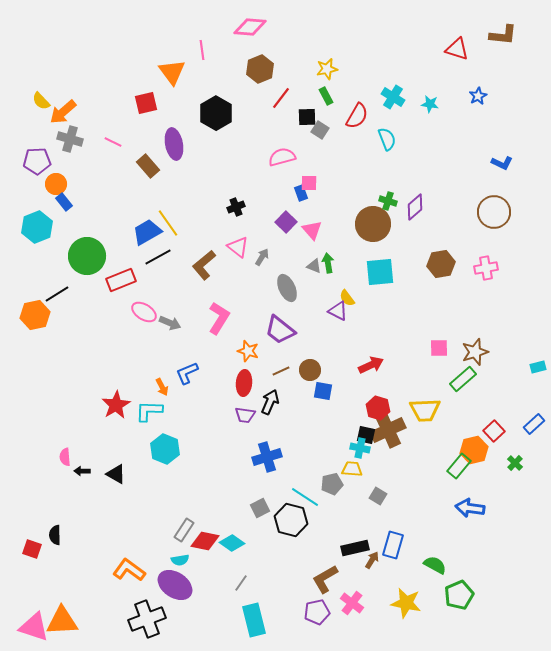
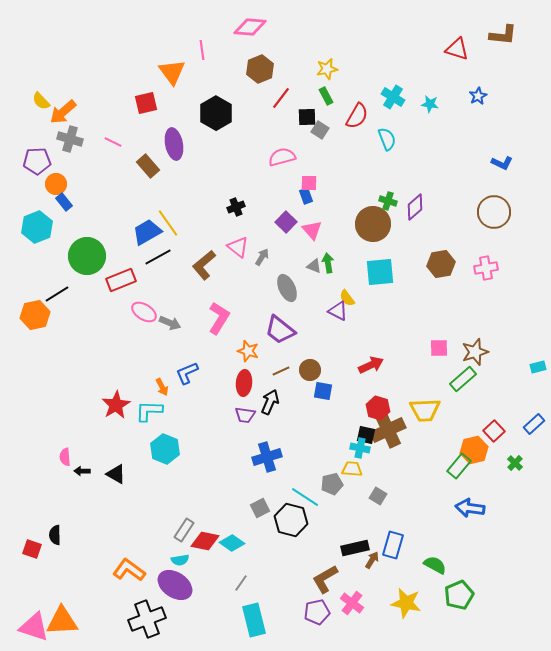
blue rectangle at (301, 193): moved 5 px right, 3 px down
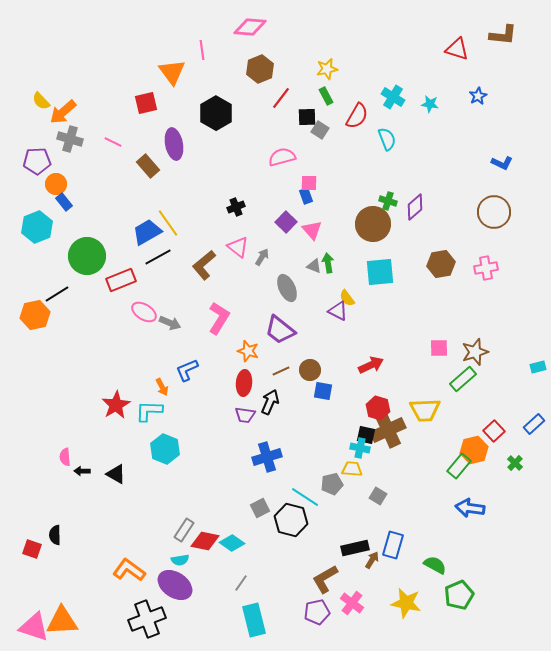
blue L-shape at (187, 373): moved 3 px up
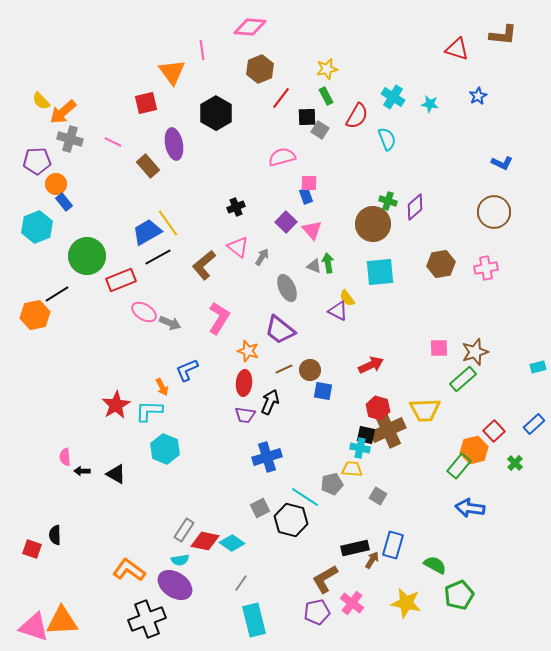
brown line at (281, 371): moved 3 px right, 2 px up
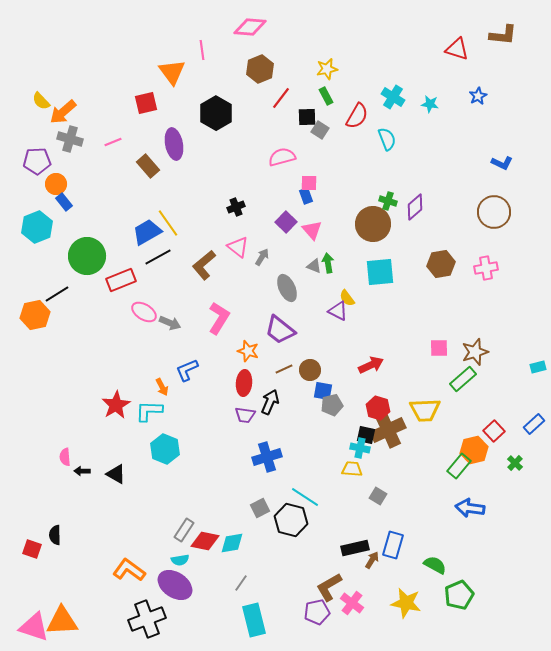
pink line at (113, 142): rotated 48 degrees counterclockwise
gray pentagon at (332, 484): moved 79 px up
cyan diamond at (232, 543): rotated 45 degrees counterclockwise
brown L-shape at (325, 579): moved 4 px right, 8 px down
